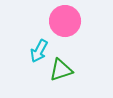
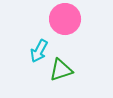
pink circle: moved 2 px up
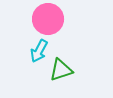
pink circle: moved 17 px left
